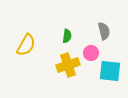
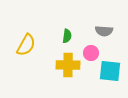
gray semicircle: rotated 108 degrees clockwise
yellow cross: rotated 20 degrees clockwise
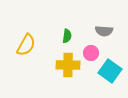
cyan square: rotated 30 degrees clockwise
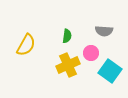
yellow cross: rotated 25 degrees counterclockwise
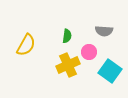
pink circle: moved 2 px left, 1 px up
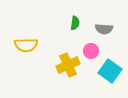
gray semicircle: moved 2 px up
green semicircle: moved 8 px right, 13 px up
yellow semicircle: rotated 60 degrees clockwise
pink circle: moved 2 px right, 1 px up
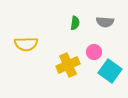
gray semicircle: moved 1 px right, 7 px up
yellow semicircle: moved 1 px up
pink circle: moved 3 px right, 1 px down
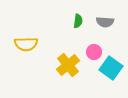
green semicircle: moved 3 px right, 2 px up
yellow cross: rotated 15 degrees counterclockwise
cyan square: moved 1 px right, 3 px up
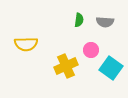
green semicircle: moved 1 px right, 1 px up
pink circle: moved 3 px left, 2 px up
yellow cross: moved 2 px left, 1 px down; rotated 15 degrees clockwise
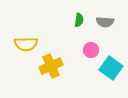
yellow cross: moved 15 px left
